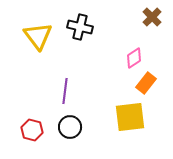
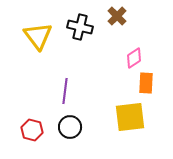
brown cross: moved 35 px left, 1 px up
orange rectangle: rotated 35 degrees counterclockwise
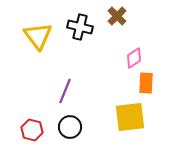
purple line: rotated 15 degrees clockwise
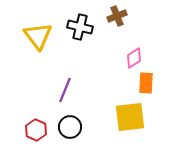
brown cross: rotated 24 degrees clockwise
purple line: moved 1 px up
red hexagon: moved 4 px right; rotated 10 degrees clockwise
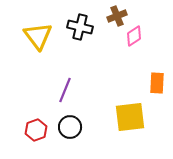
pink diamond: moved 22 px up
orange rectangle: moved 11 px right
red hexagon: rotated 15 degrees clockwise
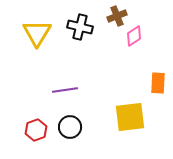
yellow triangle: moved 1 px left, 3 px up; rotated 8 degrees clockwise
orange rectangle: moved 1 px right
purple line: rotated 60 degrees clockwise
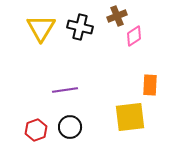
yellow triangle: moved 4 px right, 5 px up
orange rectangle: moved 8 px left, 2 px down
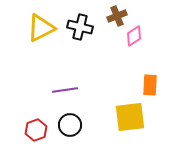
yellow triangle: rotated 32 degrees clockwise
black circle: moved 2 px up
